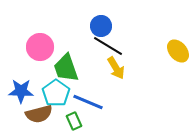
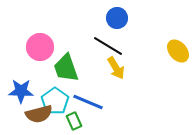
blue circle: moved 16 px right, 8 px up
cyan pentagon: moved 1 px left, 8 px down
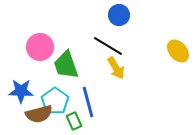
blue circle: moved 2 px right, 3 px up
green trapezoid: moved 3 px up
blue line: rotated 52 degrees clockwise
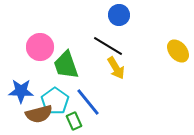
blue line: rotated 24 degrees counterclockwise
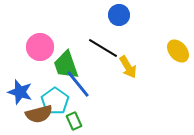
black line: moved 5 px left, 2 px down
yellow arrow: moved 12 px right, 1 px up
blue star: moved 1 px left, 1 px down; rotated 15 degrees clockwise
blue line: moved 10 px left, 18 px up
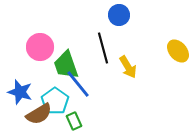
black line: rotated 44 degrees clockwise
brown semicircle: rotated 16 degrees counterclockwise
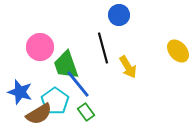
green rectangle: moved 12 px right, 9 px up; rotated 12 degrees counterclockwise
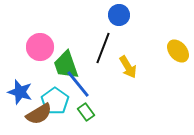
black line: rotated 36 degrees clockwise
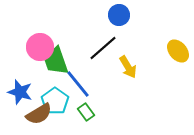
black line: rotated 28 degrees clockwise
green trapezoid: moved 10 px left, 4 px up
